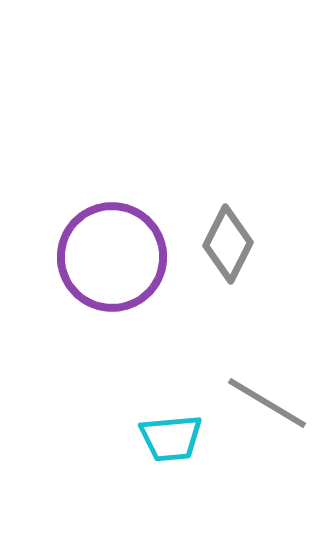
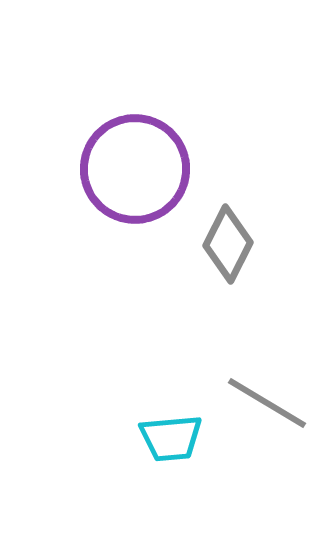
purple circle: moved 23 px right, 88 px up
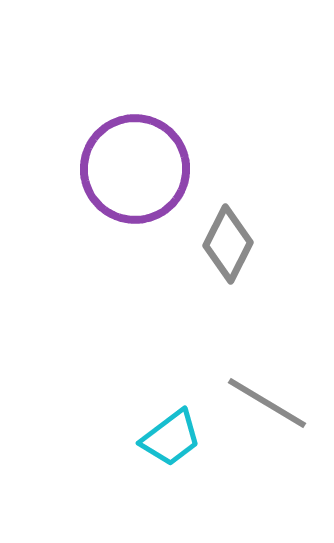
cyan trapezoid: rotated 32 degrees counterclockwise
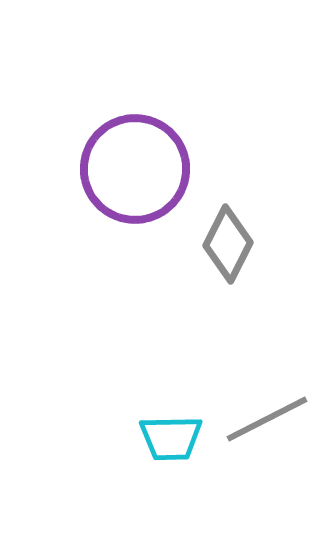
gray line: moved 16 px down; rotated 58 degrees counterclockwise
cyan trapezoid: rotated 36 degrees clockwise
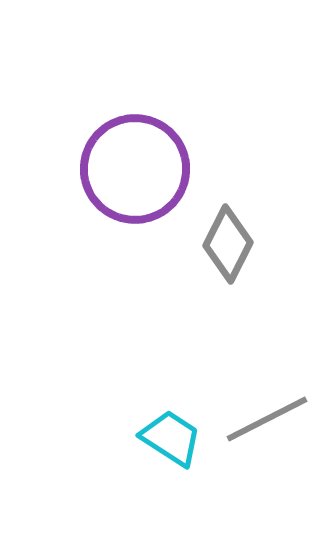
cyan trapezoid: rotated 146 degrees counterclockwise
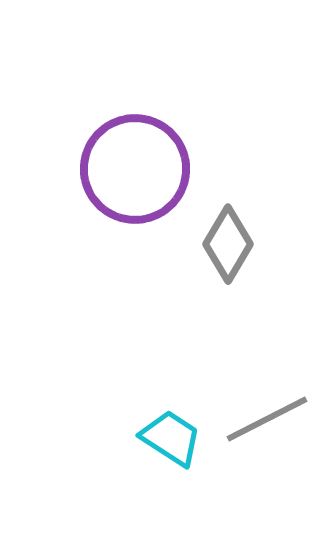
gray diamond: rotated 4 degrees clockwise
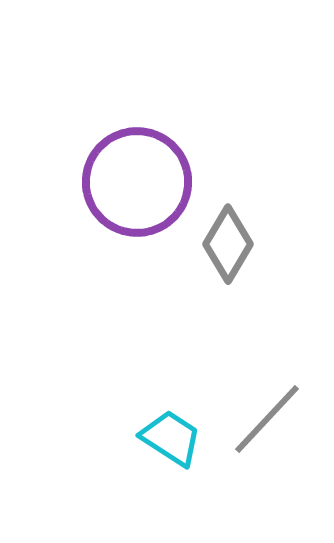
purple circle: moved 2 px right, 13 px down
gray line: rotated 20 degrees counterclockwise
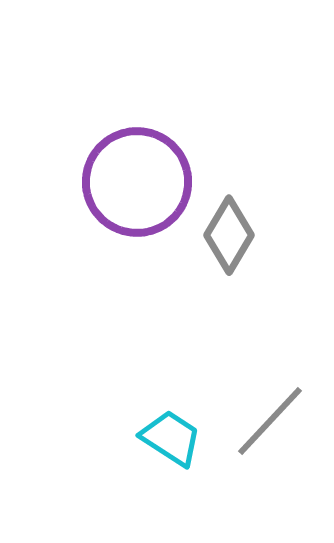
gray diamond: moved 1 px right, 9 px up
gray line: moved 3 px right, 2 px down
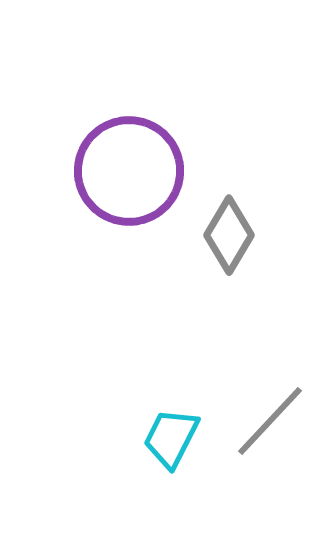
purple circle: moved 8 px left, 11 px up
cyan trapezoid: rotated 96 degrees counterclockwise
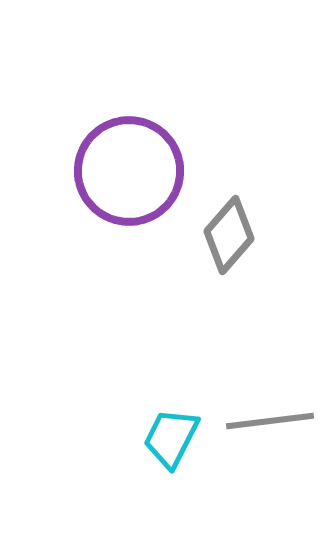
gray diamond: rotated 10 degrees clockwise
gray line: rotated 40 degrees clockwise
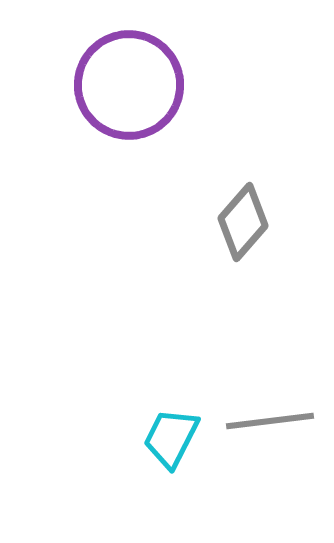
purple circle: moved 86 px up
gray diamond: moved 14 px right, 13 px up
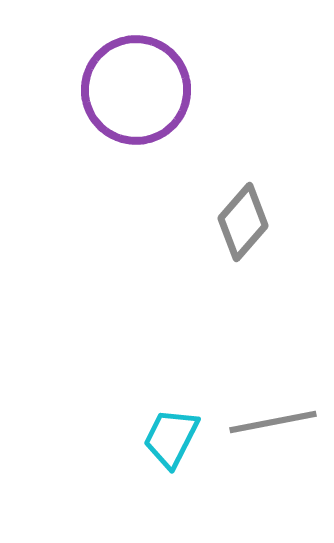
purple circle: moved 7 px right, 5 px down
gray line: moved 3 px right, 1 px down; rotated 4 degrees counterclockwise
